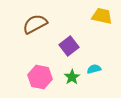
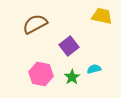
pink hexagon: moved 1 px right, 3 px up
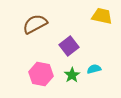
green star: moved 2 px up
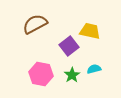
yellow trapezoid: moved 12 px left, 15 px down
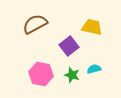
yellow trapezoid: moved 2 px right, 4 px up
green star: rotated 21 degrees counterclockwise
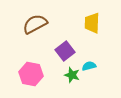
yellow trapezoid: moved 4 px up; rotated 100 degrees counterclockwise
purple square: moved 4 px left, 5 px down
cyan semicircle: moved 5 px left, 3 px up
pink hexagon: moved 10 px left
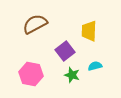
yellow trapezoid: moved 3 px left, 8 px down
cyan semicircle: moved 6 px right
